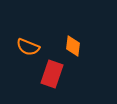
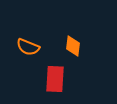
red rectangle: moved 3 px right, 5 px down; rotated 16 degrees counterclockwise
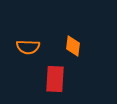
orange semicircle: rotated 20 degrees counterclockwise
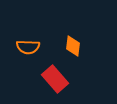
red rectangle: rotated 44 degrees counterclockwise
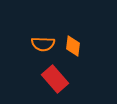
orange semicircle: moved 15 px right, 3 px up
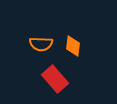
orange semicircle: moved 2 px left
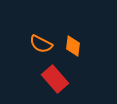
orange semicircle: rotated 25 degrees clockwise
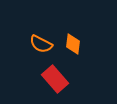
orange diamond: moved 2 px up
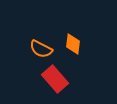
orange semicircle: moved 5 px down
